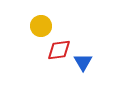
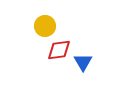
yellow circle: moved 4 px right
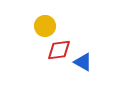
blue triangle: rotated 30 degrees counterclockwise
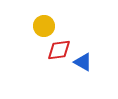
yellow circle: moved 1 px left
